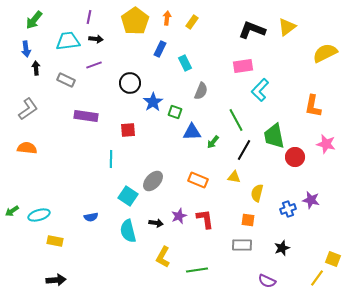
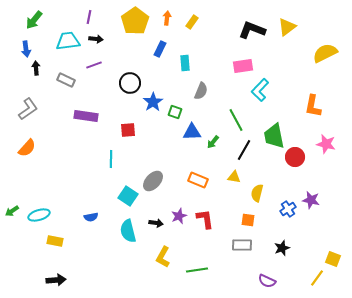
cyan rectangle at (185, 63): rotated 21 degrees clockwise
orange semicircle at (27, 148): rotated 126 degrees clockwise
blue cross at (288, 209): rotated 14 degrees counterclockwise
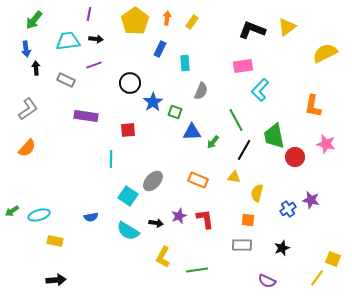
purple line at (89, 17): moved 3 px up
cyan semicircle at (128, 231): rotated 45 degrees counterclockwise
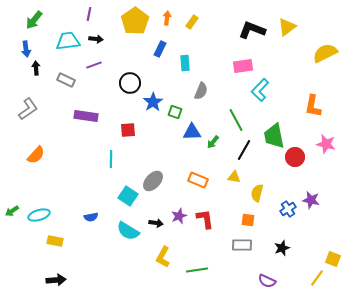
orange semicircle at (27, 148): moved 9 px right, 7 px down
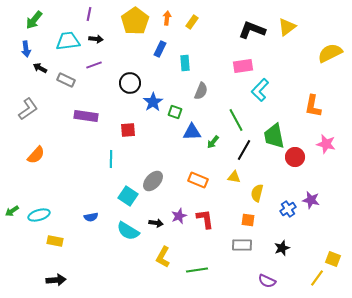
yellow semicircle at (325, 53): moved 5 px right
black arrow at (36, 68): moved 4 px right; rotated 56 degrees counterclockwise
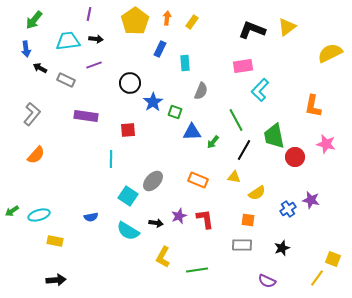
gray L-shape at (28, 109): moved 4 px right, 5 px down; rotated 15 degrees counterclockwise
yellow semicircle at (257, 193): rotated 138 degrees counterclockwise
